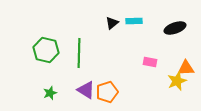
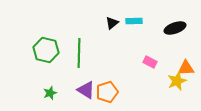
pink rectangle: rotated 16 degrees clockwise
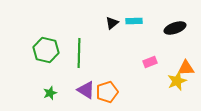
pink rectangle: rotated 48 degrees counterclockwise
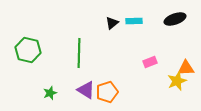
black ellipse: moved 9 px up
green hexagon: moved 18 px left
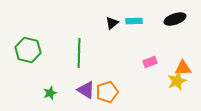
orange triangle: moved 3 px left
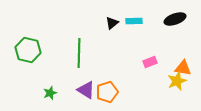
orange triangle: rotated 12 degrees clockwise
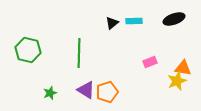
black ellipse: moved 1 px left
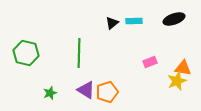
green hexagon: moved 2 px left, 3 px down
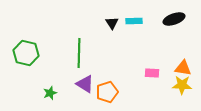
black triangle: rotated 24 degrees counterclockwise
pink rectangle: moved 2 px right, 11 px down; rotated 24 degrees clockwise
yellow star: moved 5 px right, 4 px down; rotated 24 degrees clockwise
purple triangle: moved 1 px left, 6 px up
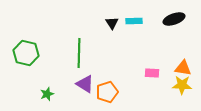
green star: moved 3 px left, 1 px down
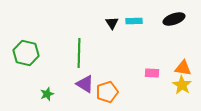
yellow star: rotated 30 degrees clockwise
